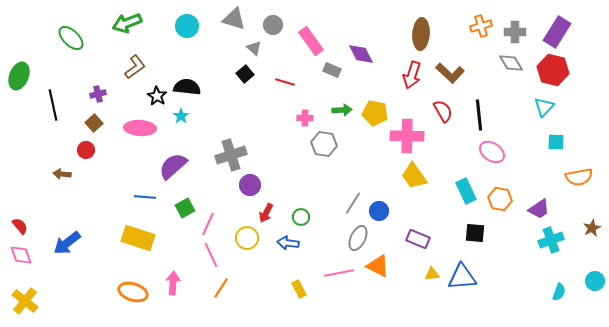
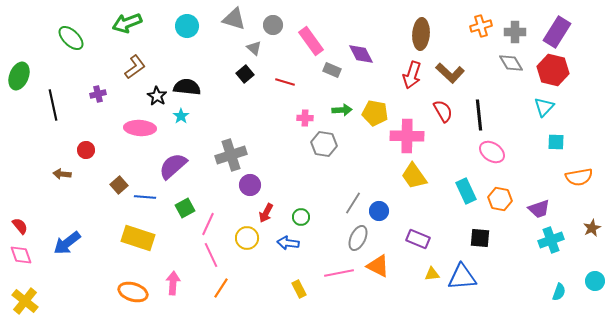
brown square at (94, 123): moved 25 px right, 62 px down
purple trapezoid at (539, 209): rotated 15 degrees clockwise
black square at (475, 233): moved 5 px right, 5 px down
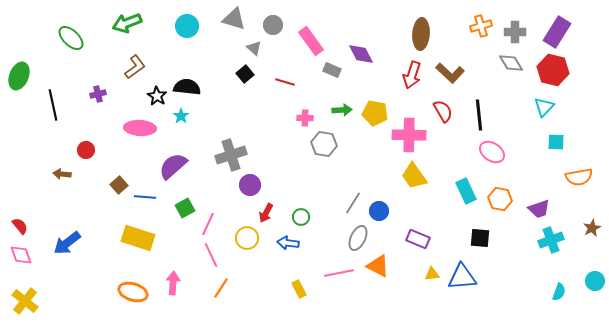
pink cross at (407, 136): moved 2 px right, 1 px up
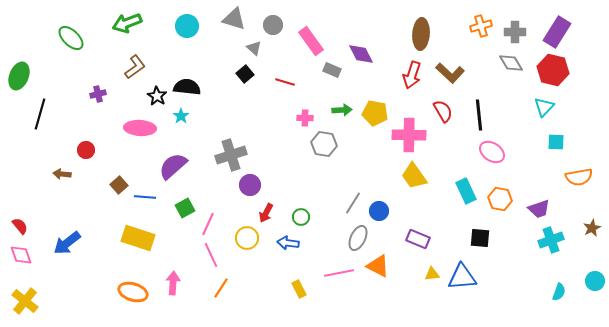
black line at (53, 105): moved 13 px left, 9 px down; rotated 28 degrees clockwise
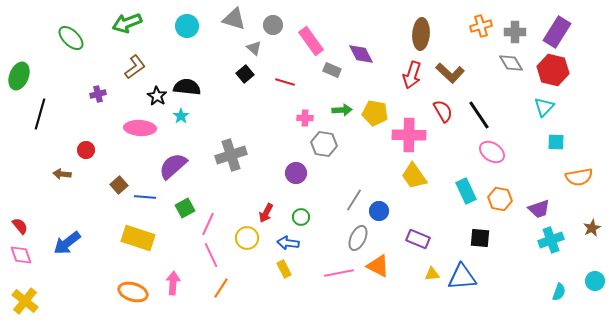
black line at (479, 115): rotated 28 degrees counterclockwise
purple circle at (250, 185): moved 46 px right, 12 px up
gray line at (353, 203): moved 1 px right, 3 px up
yellow rectangle at (299, 289): moved 15 px left, 20 px up
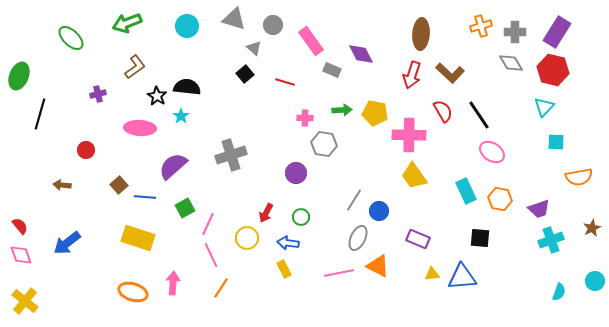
brown arrow at (62, 174): moved 11 px down
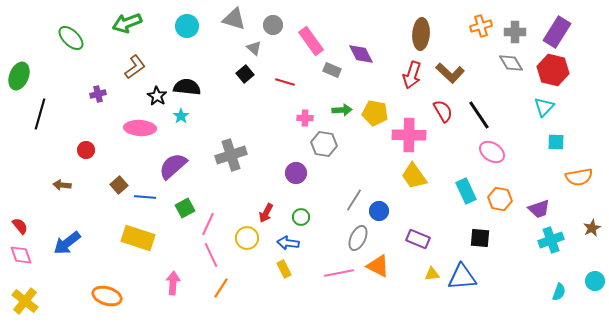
orange ellipse at (133, 292): moved 26 px left, 4 px down
